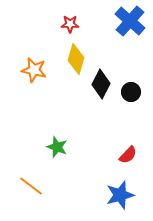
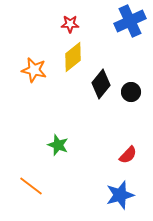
blue cross: rotated 24 degrees clockwise
yellow diamond: moved 3 px left, 2 px up; rotated 36 degrees clockwise
black diamond: rotated 12 degrees clockwise
green star: moved 1 px right, 2 px up
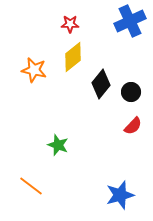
red semicircle: moved 5 px right, 29 px up
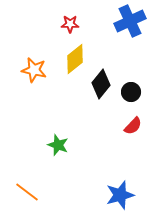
yellow diamond: moved 2 px right, 2 px down
orange line: moved 4 px left, 6 px down
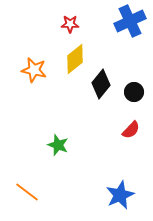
black circle: moved 3 px right
red semicircle: moved 2 px left, 4 px down
blue star: rotated 8 degrees counterclockwise
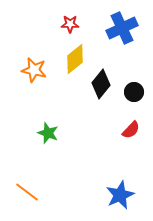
blue cross: moved 8 px left, 7 px down
green star: moved 10 px left, 12 px up
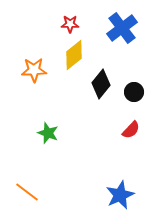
blue cross: rotated 12 degrees counterclockwise
yellow diamond: moved 1 px left, 4 px up
orange star: rotated 15 degrees counterclockwise
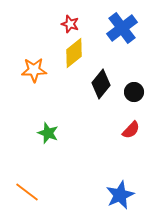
red star: rotated 18 degrees clockwise
yellow diamond: moved 2 px up
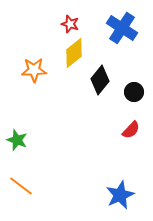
blue cross: rotated 20 degrees counterclockwise
black diamond: moved 1 px left, 4 px up
green star: moved 31 px left, 7 px down
orange line: moved 6 px left, 6 px up
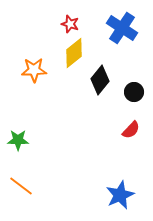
green star: moved 1 px right; rotated 20 degrees counterclockwise
